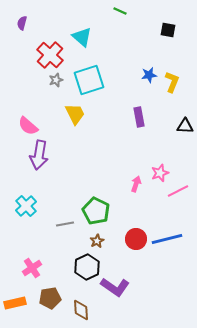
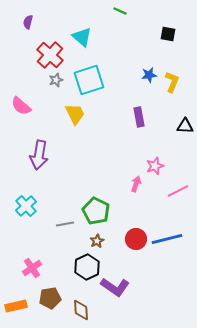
purple semicircle: moved 6 px right, 1 px up
black square: moved 4 px down
pink semicircle: moved 7 px left, 20 px up
pink star: moved 5 px left, 7 px up
orange rectangle: moved 1 px right, 3 px down
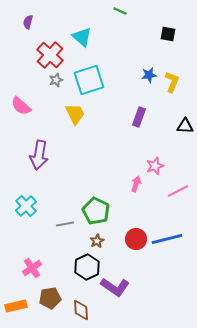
purple rectangle: rotated 30 degrees clockwise
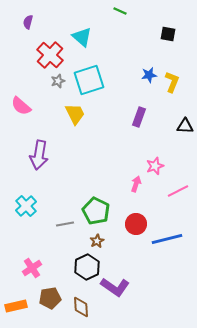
gray star: moved 2 px right, 1 px down
red circle: moved 15 px up
brown diamond: moved 3 px up
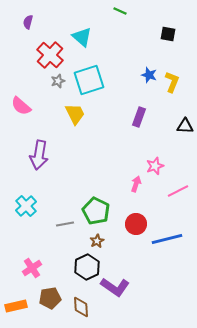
blue star: rotated 28 degrees clockwise
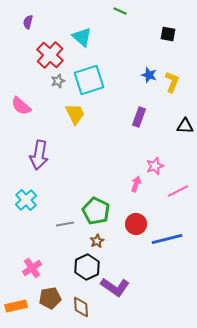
cyan cross: moved 6 px up
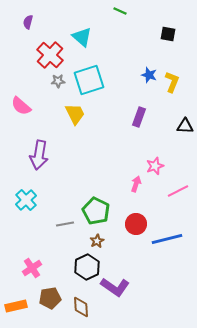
gray star: rotated 16 degrees clockwise
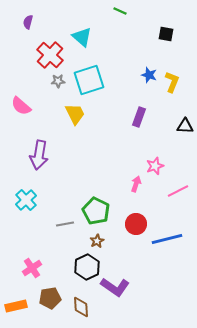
black square: moved 2 px left
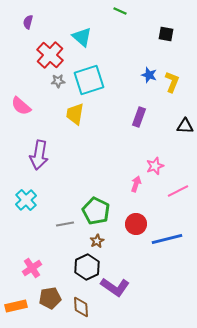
yellow trapezoid: rotated 145 degrees counterclockwise
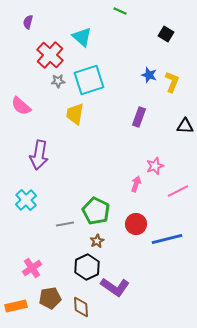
black square: rotated 21 degrees clockwise
